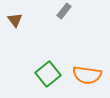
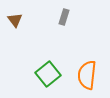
gray rectangle: moved 6 px down; rotated 21 degrees counterclockwise
orange semicircle: rotated 88 degrees clockwise
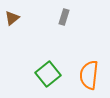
brown triangle: moved 3 px left, 2 px up; rotated 28 degrees clockwise
orange semicircle: moved 2 px right
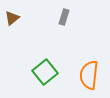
green square: moved 3 px left, 2 px up
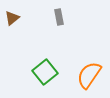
gray rectangle: moved 5 px left; rotated 28 degrees counterclockwise
orange semicircle: rotated 28 degrees clockwise
